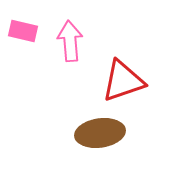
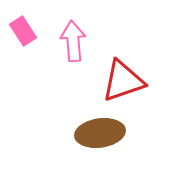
pink rectangle: rotated 44 degrees clockwise
pink arrow: moved 3 px right
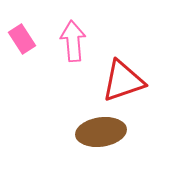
pink rectangle: moved 1 px left, 8 px down
brown ellipse: moved 1 px right, 1 px up
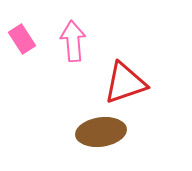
red triangle: moved 2 px right, 2 px down
